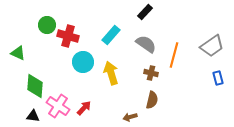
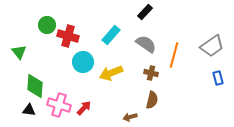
green triangle: moved 1 px right, 1 px up; rotated 28 degrees clockwise
yellow arrow: rotated 95 degrees counterclockwise
pink cross: moved 1 px right, 1 px up; rotated 15 degrees counterclockwise
black triangle: moved 4 px left, 6 px up
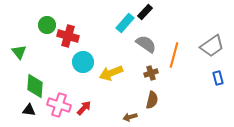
cyan rectangle: moved 14 px right, 12 px up
brown cross: rotated 32 degrees counterclockwise
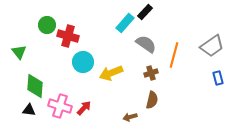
pink cross: moved 1 px right, 1 px down
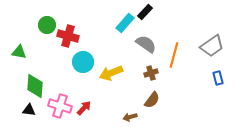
green triangle: rotated 42 degrees counterclockwise
brown semicircle: rotated 24 degrees clockwise
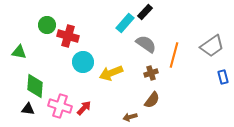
blue rectangle: moved 5 px right, 1 px up
black triangle: moved 1 px left, 1 px up
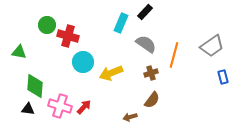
cyan rectangle: moved 4 px left; rotated 18 degrees counterclockwise
red arrow: moved 1 px up
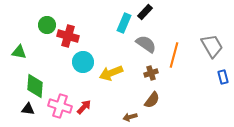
cyan rectangle: moved 3 px right
gray trapezoid: rotated 85 degrees counterclockwise
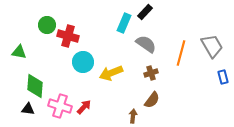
orange line: moved 7 px right, 2 px up
brown arrow: moved 3 px right, 1 px up; rotated 112 degrees clockwise
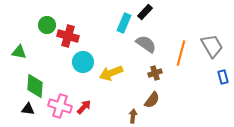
brown cross: moved 4 px right
